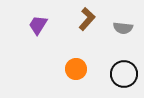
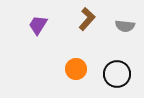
gray semicircle: moved 2 px right, 2 px up
black circle: moved 7 px left
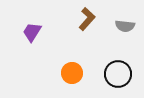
purple trapezoid: moved 6 px left, 7 px down
orange circle: moved 4 px left, 4 px down
black circle: moved 1 px right
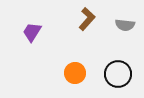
gray semicircle: moved 1 px up
orange circle: moved 3 px right
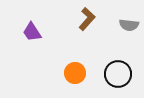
gray semicircle: moved 4 px right
purple trapezoid: rotated 65 degrees counterclockwise
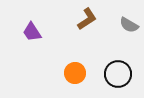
brown L-shape: rotated 15 degrees clockwise
gray semicircle: rotated 24 degrees clockwise
